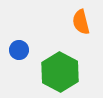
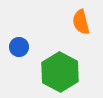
blue circle: moved 3 px up
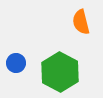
blue circle: moved 3 px left, 16 px down
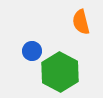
blue circle: moved 16 px right, 12 px up
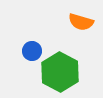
orange semicircle: rotated 60 degrees counterclockwise
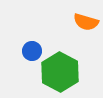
orange semicircle: moved 5 px right
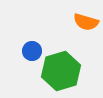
green hexagon: moved 1 px right, 1 px up; rotated 15 degrees clockwise
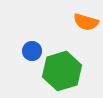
green hexagon: moved 1 px right
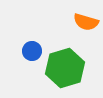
green hexagon: moved 3 px right, 3 px up
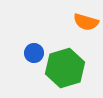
blue circle: moved 2 px right, 2 px down
